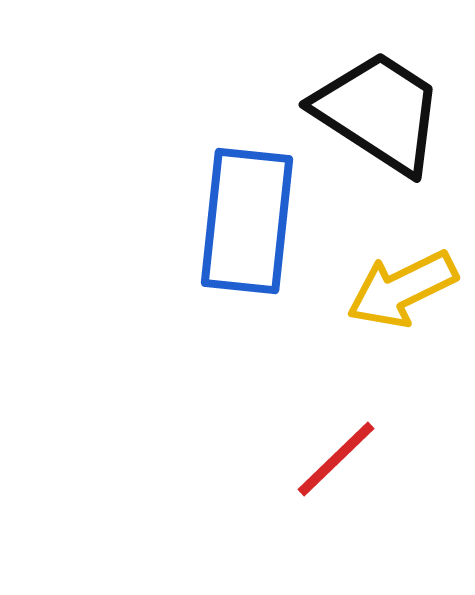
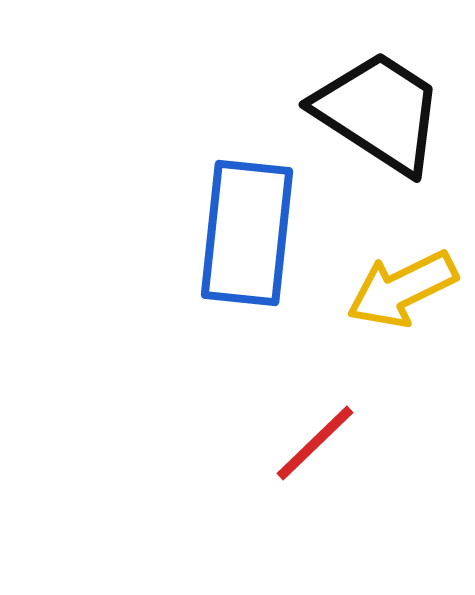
blue rectangle: moved 12 px down
red line: moved 21 px left, 16 px up
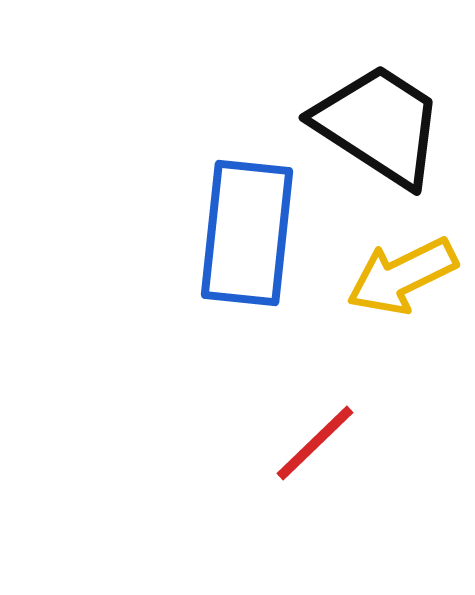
black trapezoid: moved 13 px down
yellow arrow: moved 13 px up
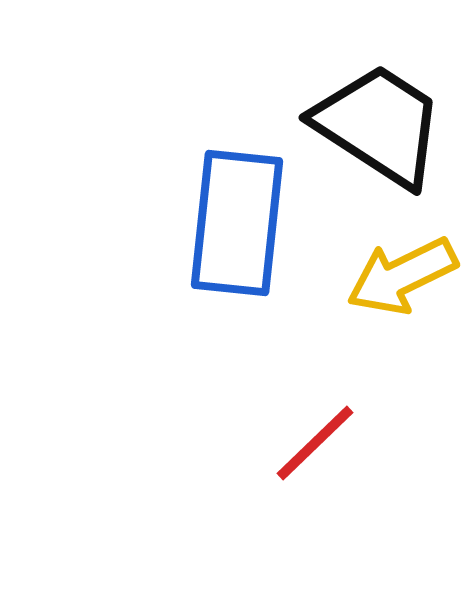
blue rectangle: moved 10 px left, 10 px up
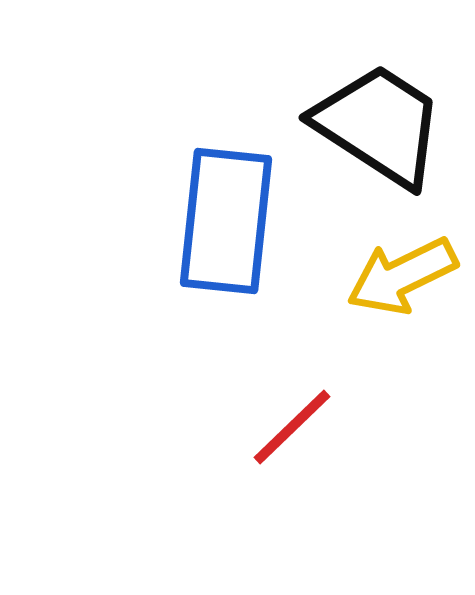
blue rectangle: moved 11 px left, 2 px up
red line: moved 23 px left, 16 px up
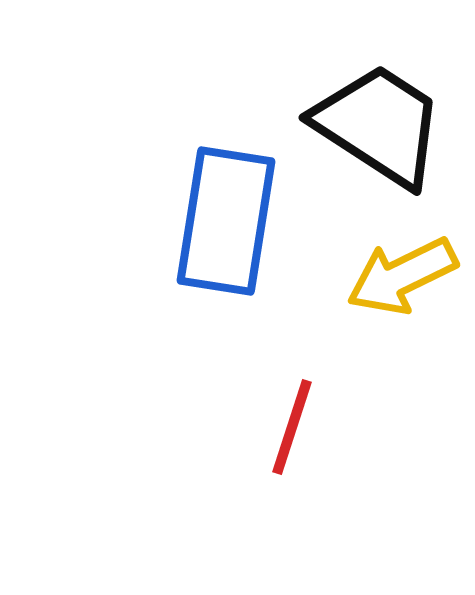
blue rectangle: rotated 3 degrees clockwise
red line: rotated 28 degrees counterclockwise
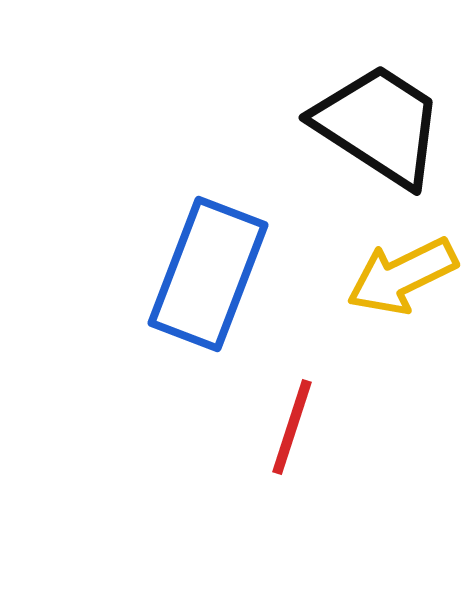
blue rectangle: moved 18 px left, 53 px down; rotated 12 degrees clockwise
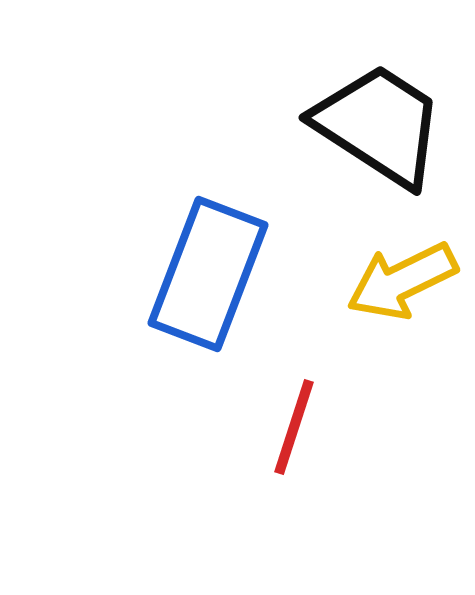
yellow arrow: moved 5 px down
red line: moved 2 px right
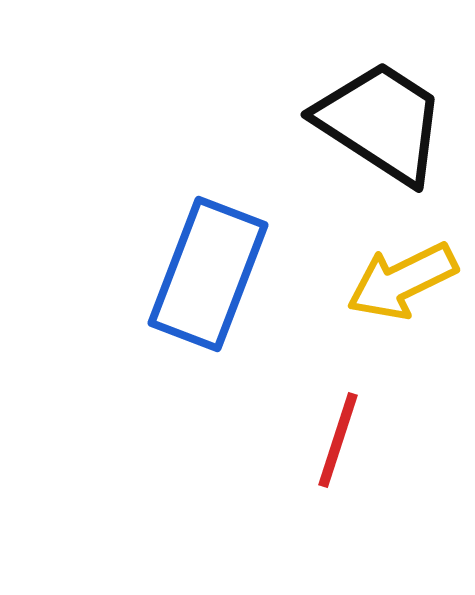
black trapezoid: moved 2 px right, 3 px up
red line: moved 44 px right, 13 px down
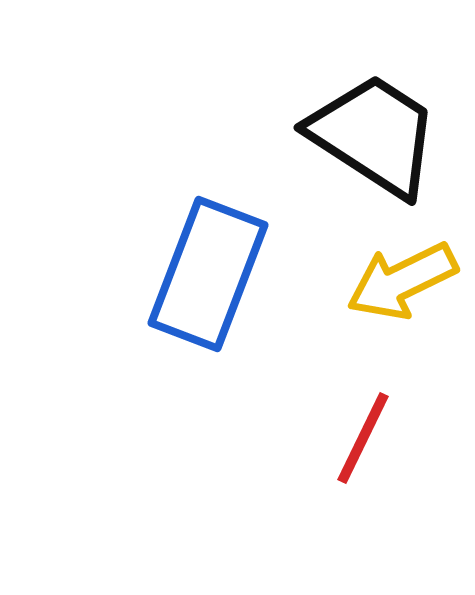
black trapezoid: moved 7 px left, 13 px down
red line: moved 25 px right, 2 px up; rotated 8 degrees clockwise
